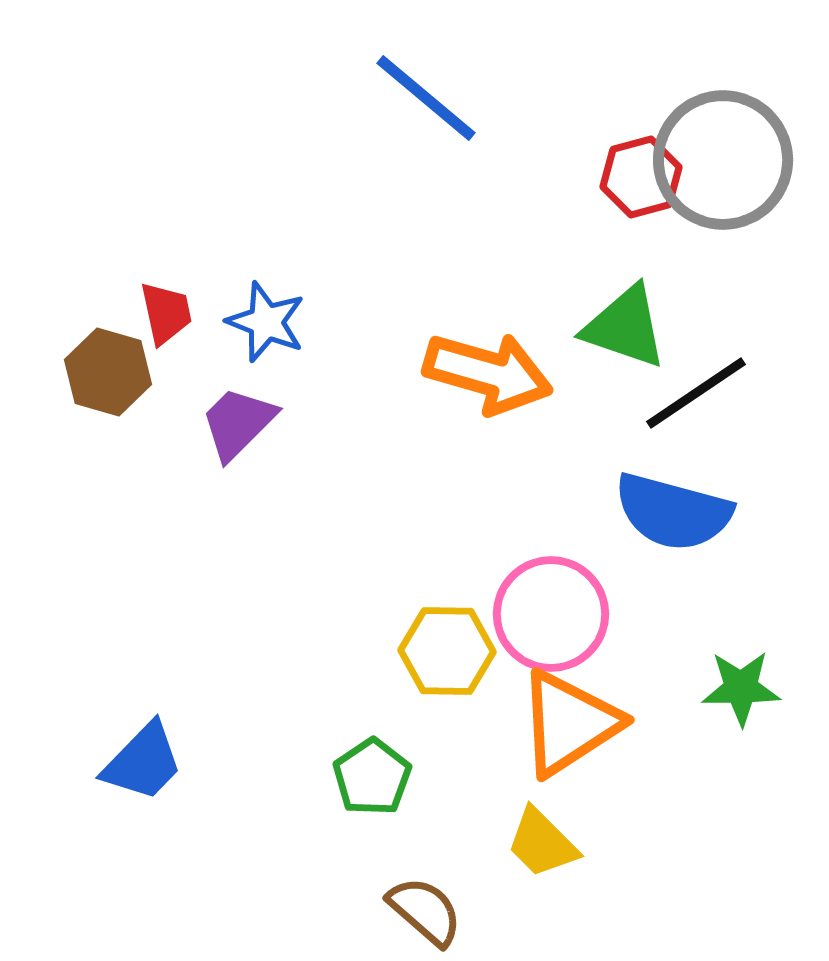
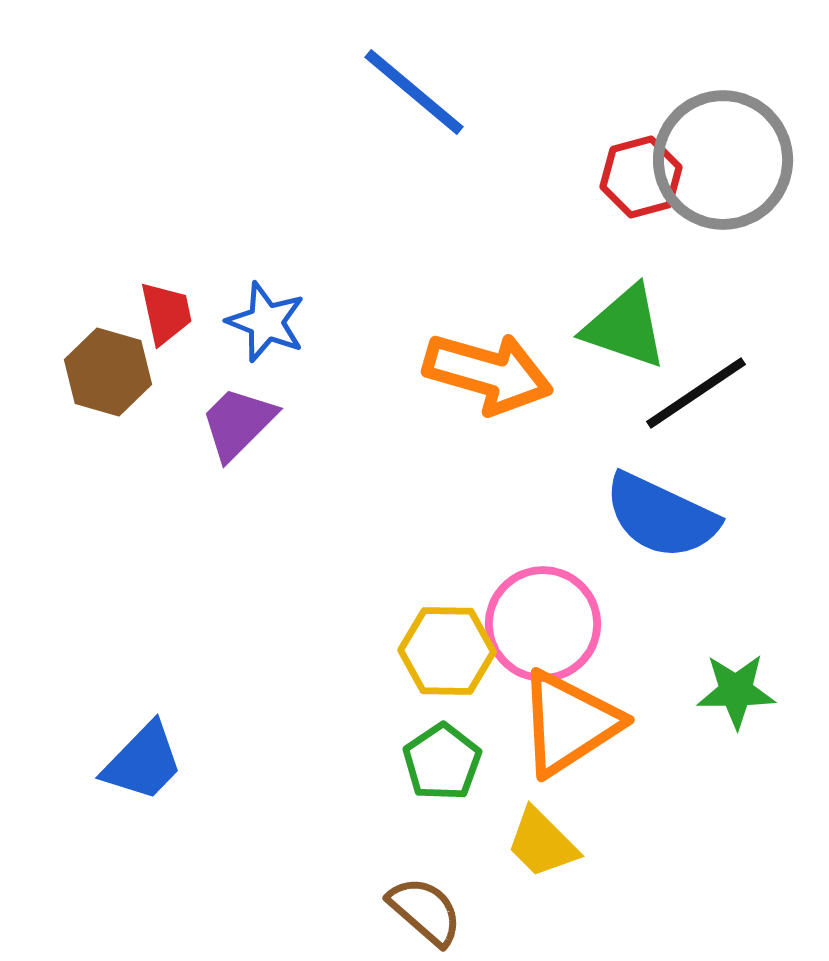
blue line: moved 12 px left, 6 px up
blue semicircle: moved 12 px left, 4 px down; rotated 10 degrees clockwise
pink circle: moved 8 px left, 10 px down
green star: moved 5 px left, 3 px down
green pentagon: moved 70 px right, 15 px up
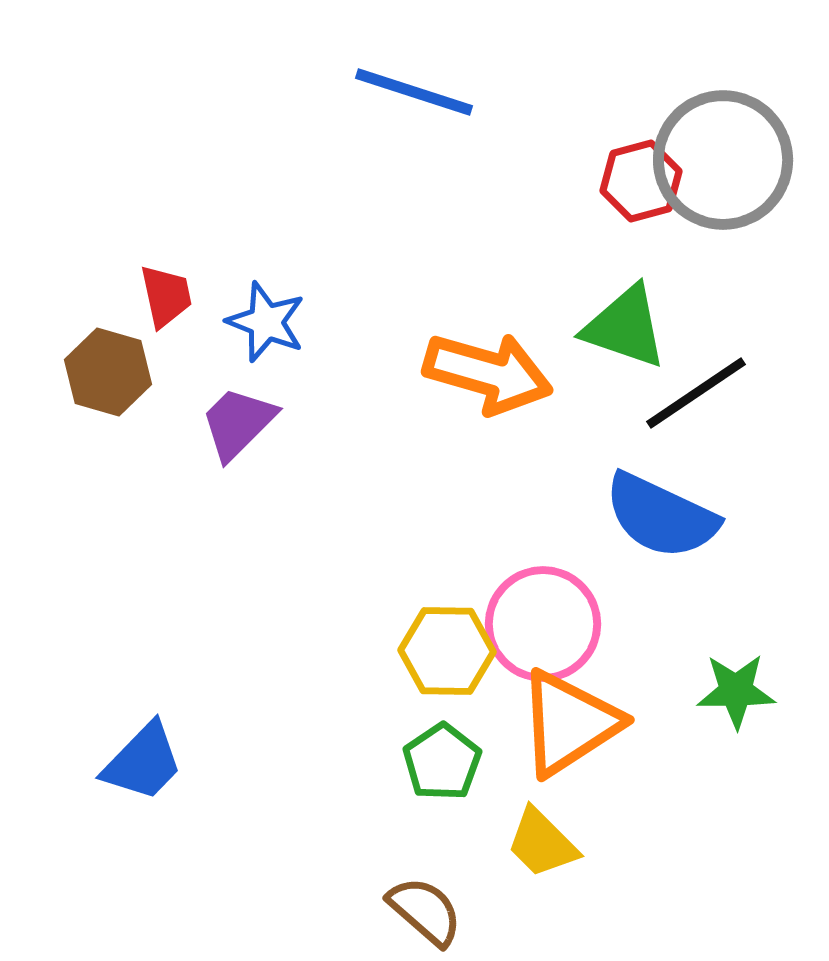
blue line: rotated 22 degrees counterclockwise
red hexagon: moved 4 px down
red trapezoid: moved 17 px up
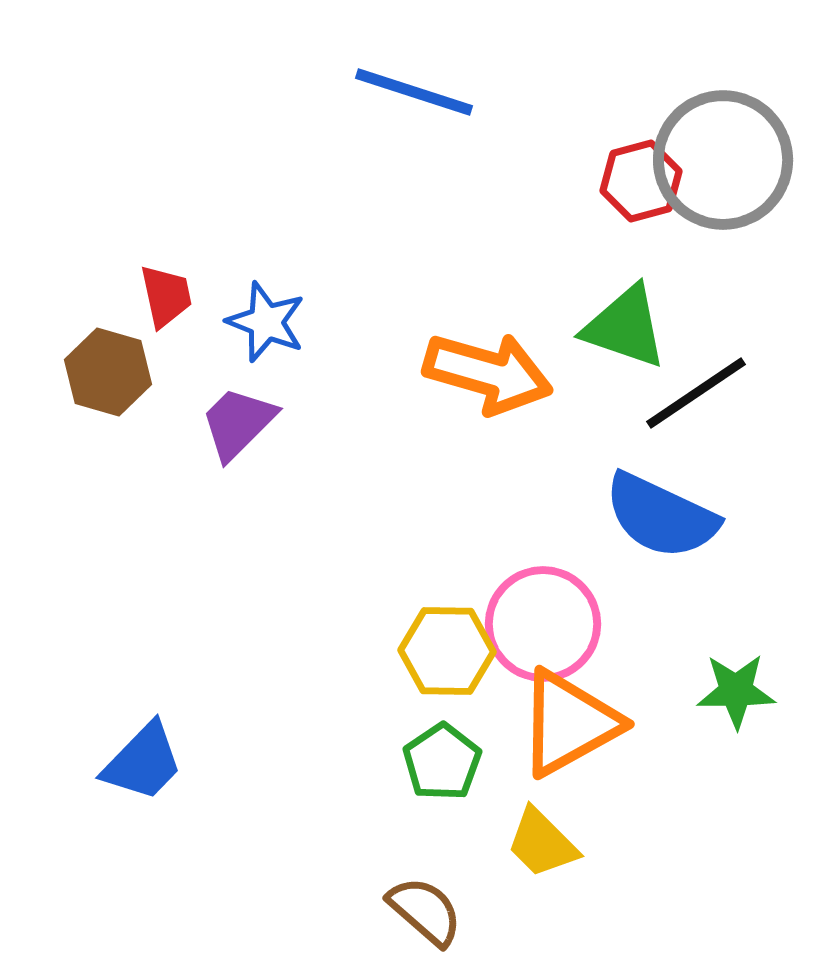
orange triangle: rotated 4 degrees clockwise
